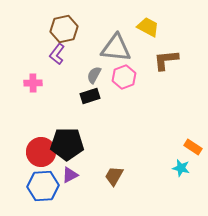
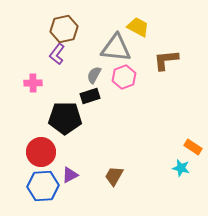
yellow trapezoid: moved 10 px left
black pentagon: moved 2 px left, 26 px up
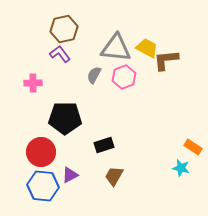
yellow trapezoid: moved 9 px right, 21 px down
purple L-shape: moved 3 px right; rotated 105 degrees clockwise
black rectangle: moved 14 px right, 49 px down
blue hexagon: rotated 8 degrees clockwise
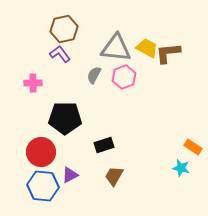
brown L-shape: moved 2 px right, 7 px up
